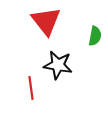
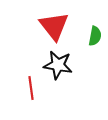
red triangle: moved 8 px right, 5 px down
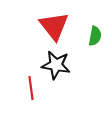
black star: moved 2 px left
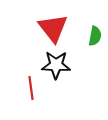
red triangle: moved 1 px left, 2 px down
black star: rotated 8 degrees counterclockwise
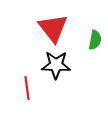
green semicircle: moved 4 px down
red line: moved 4 px left
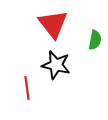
red triangle: moved 4 px up
black star: rotated 12 degrees clockwise
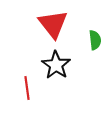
green semicircle: rotated 18 degrees counterclockwise
black star: rotated 20 degrees clockwise
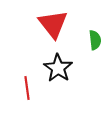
black star: moved 2 px right, 3 px down
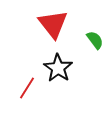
green semicircle: rotated 30 degrees counterclockwise
red line: rotated 40 degrees clockwise
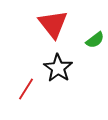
green semicircle: rotated 90 degrees clockwise
red line: moved 1 px left, 1 px down
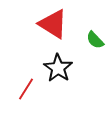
red triangle: rotated 20 degrees counterclockwise
green semicircle: rotated 84 degrees clockwise
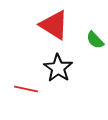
red triangle: moved 1 px right, 1 px down
red line: rotated 70 degrees clockwise
